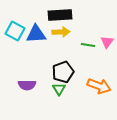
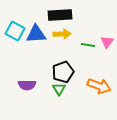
yellow arrow: moved 1 px right, 2 px down
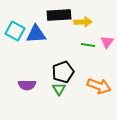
black rectangle: moved 1 px left
yellow arrow: moved 21 px right, 12 px up
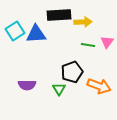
cyan square: rotated 30 degrees clockwise
black pentagon: moved 9 px right
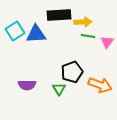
green line: moved 9 px up
orange arrow: moved 1 px right, 1 px up
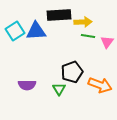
blue triangle: moved 3 px up
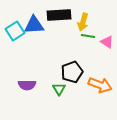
yellow arrow: rotated 108 degrees clockwise
blue triangle: moved 2 px left, 6 px up
pink triangle: rotated 32 degrees counterclockwise
